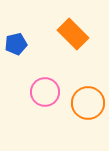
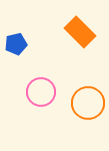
orange rectangle: moved 7 px right, 2 px up
pink circle: moved 4 px left
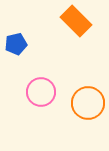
orange rectangle: moved 4 px left, 11 px up
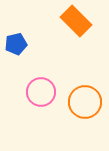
orange circle: moved 3 px left, 1 px up
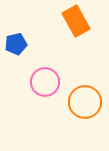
orange rectangle: rotated 16 degrees clockwise
pink circle: moved 4 px right, 10 px up
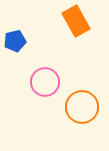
blue pentagon: moved 1 px left, 3 px up
orange circle: moved 3 px left, 5 px down
